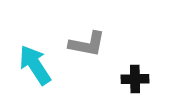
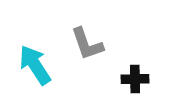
gray L-shape: rotated 60 degrees clockwise
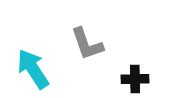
cyan arrow: moved 2 px left, 4 px down
